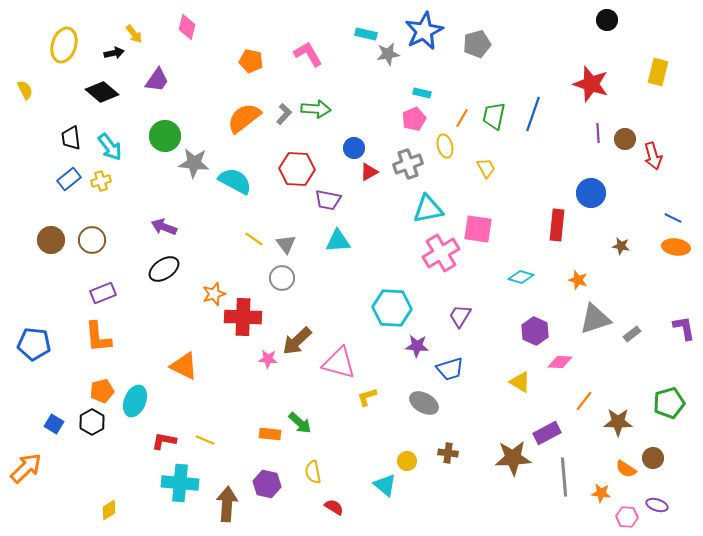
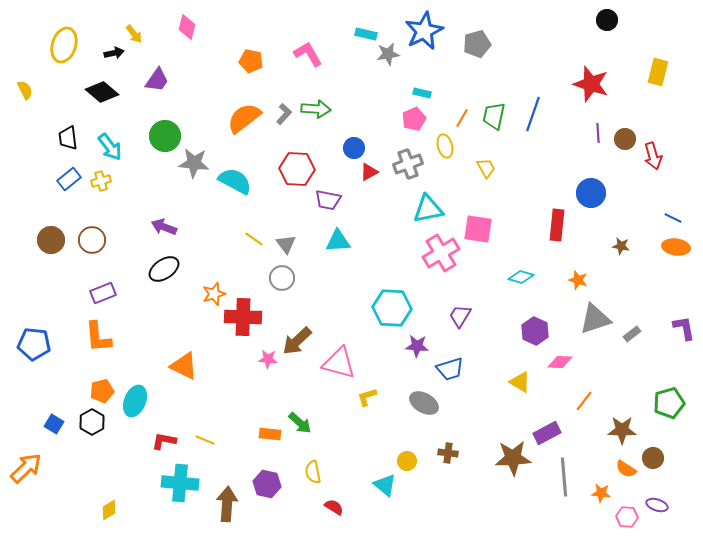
black trapezoid at (71, 138): moved 3 px left
brown star at (618, 422): moved 4 px right, 8 px down
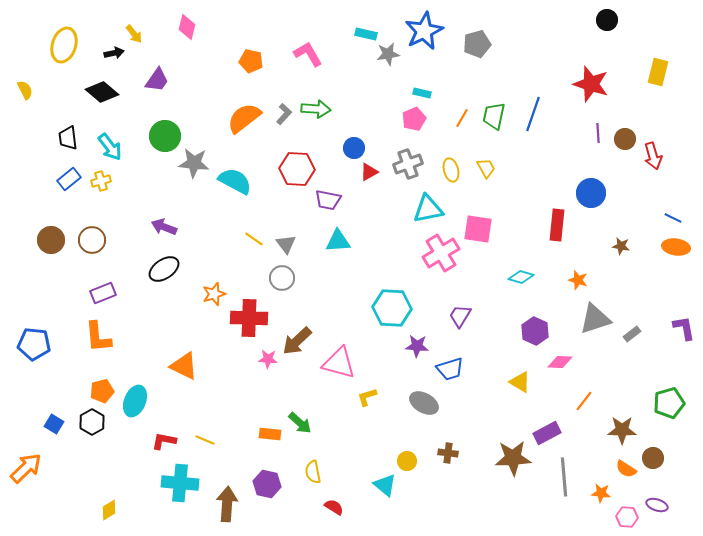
yellow ellipse at (445, 146): moved 6 px right, 24 px down
red cross at (243, 317): moved 6 px right, 1 px down
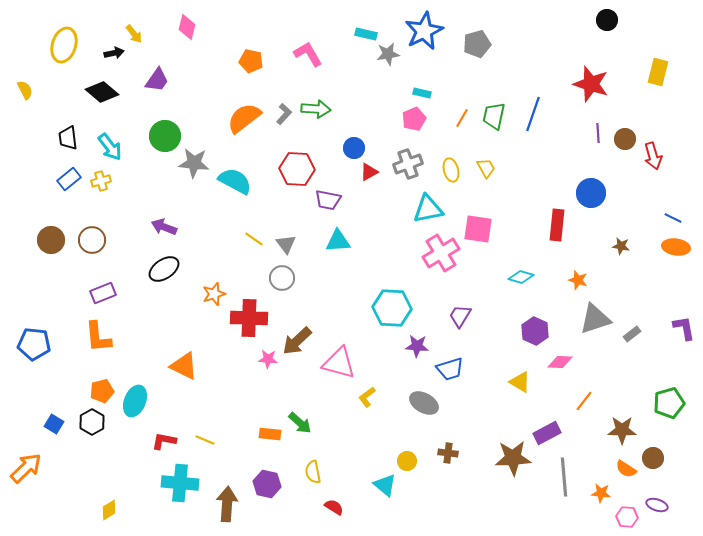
yellow L-shape at (367, 397): rotated 20 degrees counterclockwise
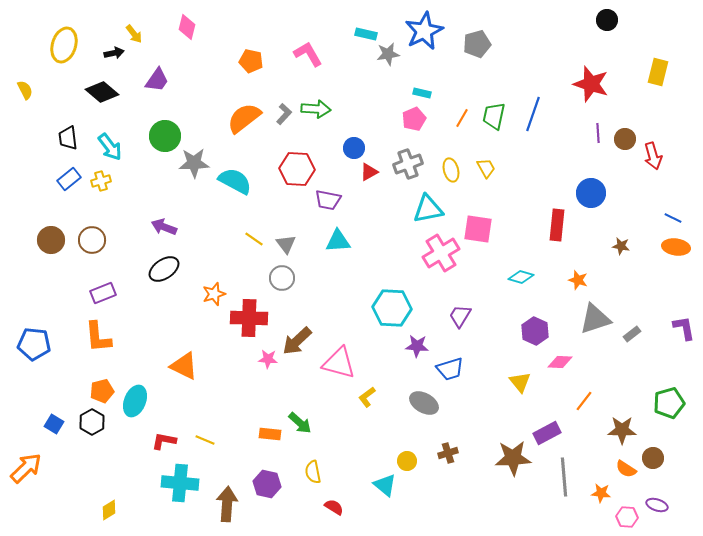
gray star at (194, 163): rotated 8 degrees counterclockwise
yellow triangle at (520, 382): rotated 20 degrees clockwise
brown cross at (448, 453): rotated 24 degrees counterclockwise
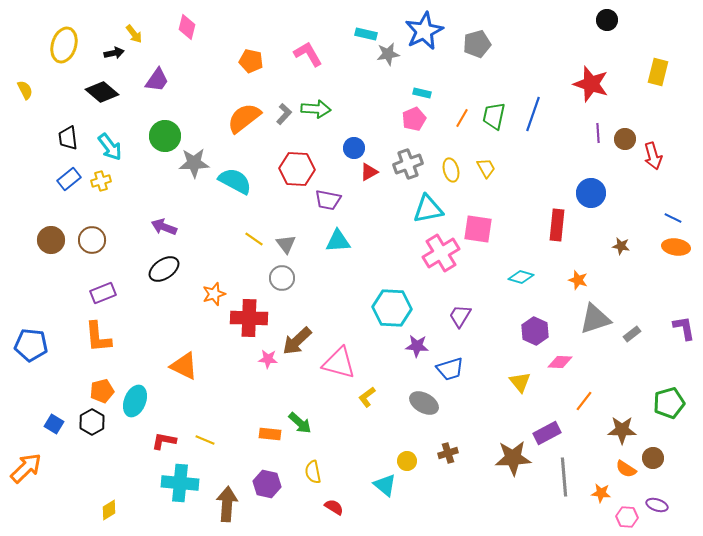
blue pentagon at (34, 344): moved 3 px left, 1 px down
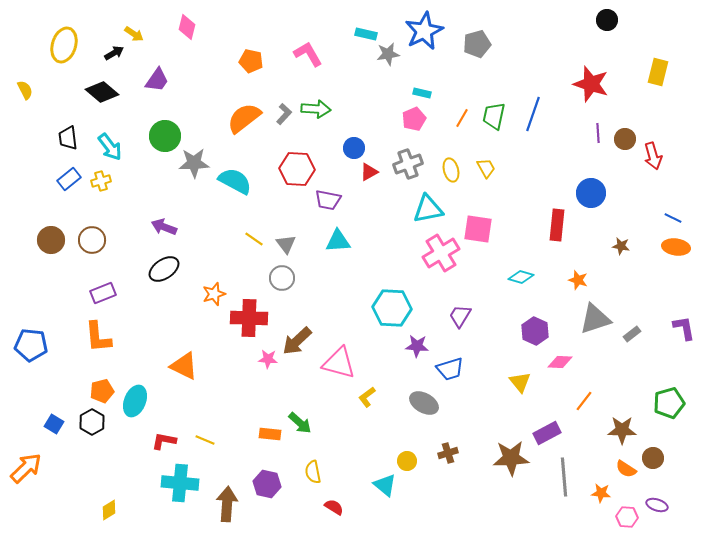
yellow arrow at (134, 34): rotated 18 degrees counterclockwise
black arrow at (114, 53): rotated 18 degrees counterclockwise
brown star at (513, 458): moved 2 px left
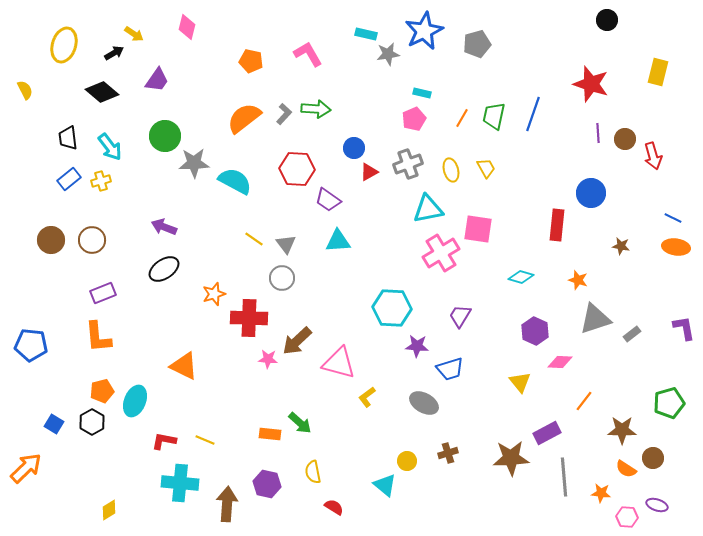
purple trapezoid at (328, 200): rotated 24 degrees clockwise
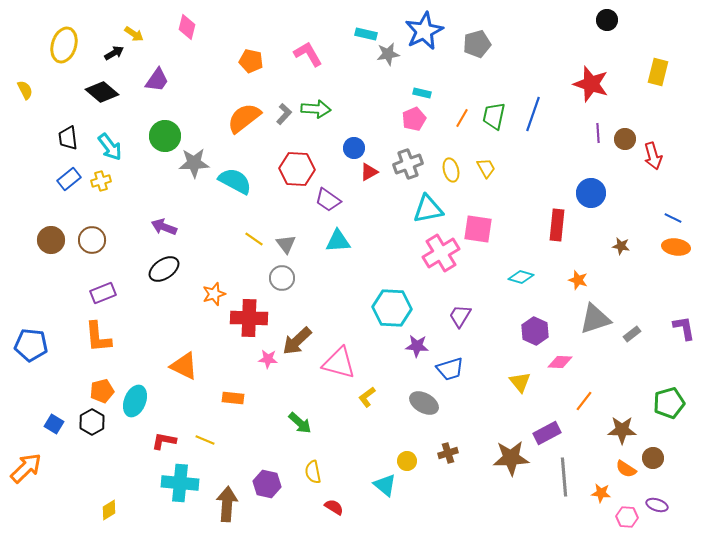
orange rectangle at (270, 434): moved 37 px left, 36 px up
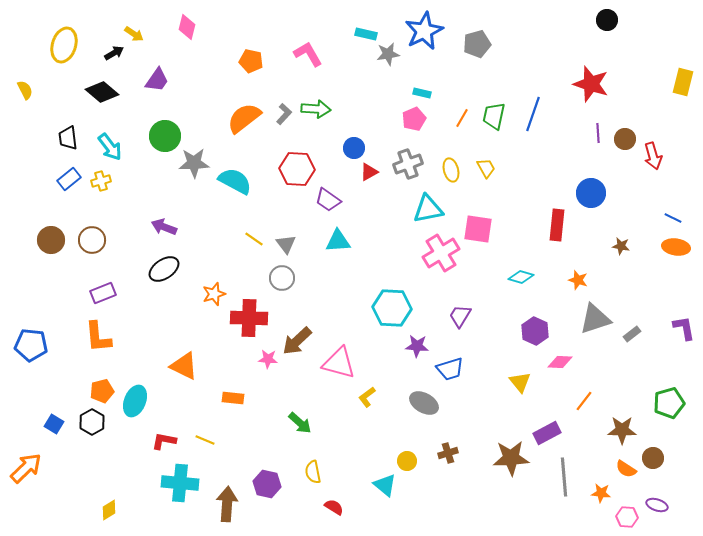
yellow rectangle at (658, 72): moved 25 px right, 10 px down
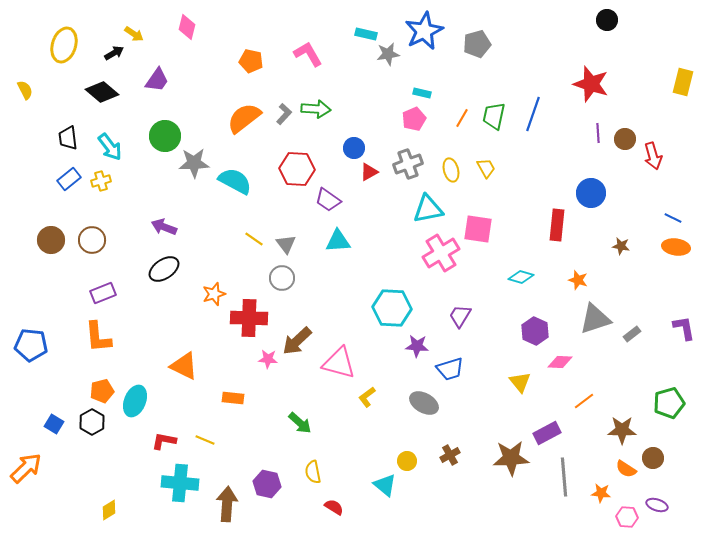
orange line at (584, 401): rotated 15 degrees clockwise
brown cross at (448, 453): moved 2 px right, 2 px down; rotated 12 degrees counterclockwise
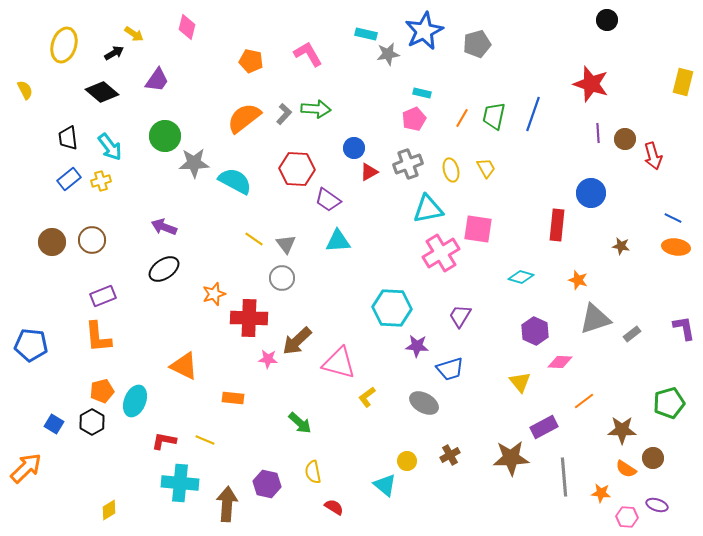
brown circle at (51, 240): moved 1 px right, 2 px down
purple rectangle at (103, 293): moved 3 px down
purple rectangle at (547, 433): moved 3 px left, 6 px up
